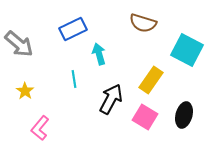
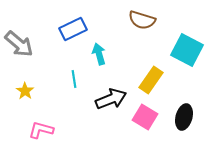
brown semicircle: moved 1 px left, 3 px up
black arrow: rotated 40 degrees clockwise
black ellipse: moved 2 px down
pink L-shape: moved 1 px right, 2 px down; rotated 65 degrees clockwise
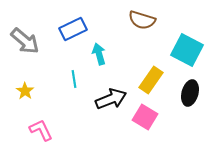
gray arrow: moved 6 px right, 3 px up
black ellipse: moved 6 px right, 24 px up
pink L-shape: rotated 50 degrees clockwise
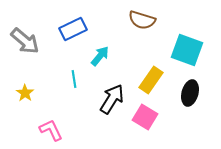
cyan square: rotated 8 degrees counterclockwise
cyan arrow: moved 1 px right, 2 px down; rotated 55 degrees clockwise
yellow star: moved 2 px down
black arrow: moved 1 px right; rotated 36 degrees counterclockwise
pink L-shape: moved 10 px right
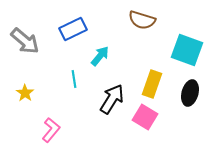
yellow rectangle: moved 1 px right, 4 px down; rotated 16 degrees counterclockwise
pink L-shape: rotated 65 degrees clockwise
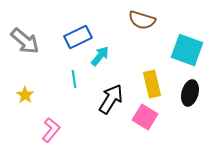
blue rectangle: moved 5 px right, 8 px down
yellow rectangle: rotated 32 degrees counterclockwise
yellow star: moved 2 px down
black arrow: moved 1 px left
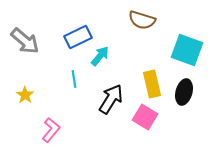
black ellipse: moved 6 px left, 1 px up
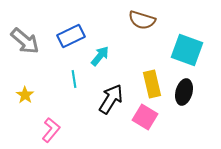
blue rectangle: moved 7 px left, 1 px up
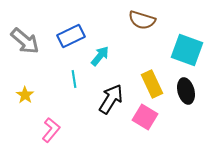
yellow rectangle: rotated 12 degrees counterclockwise
black ellipse: moved 2 px right, 1 px up; rotated 30 degrees counterclockwise
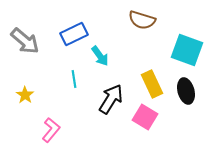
blue rectangle: moved 3 px right, 2 px up
cyan arrow: rotated 105 degrees clockwise
